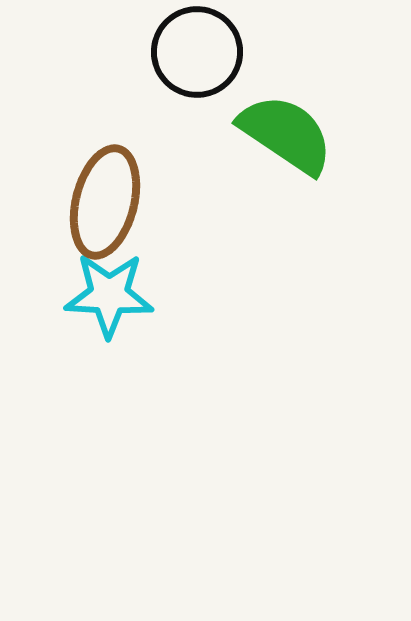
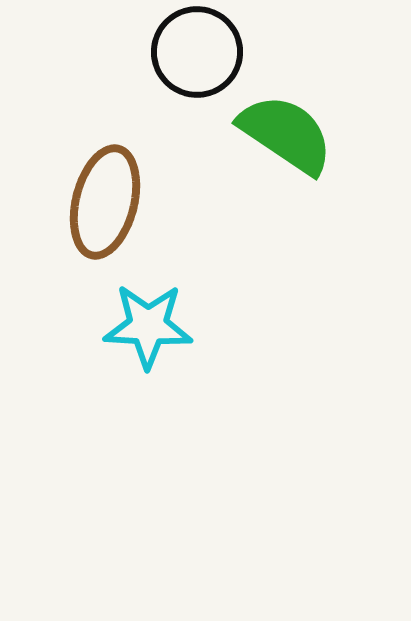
cyan star: moved 39 px right, 31 px down
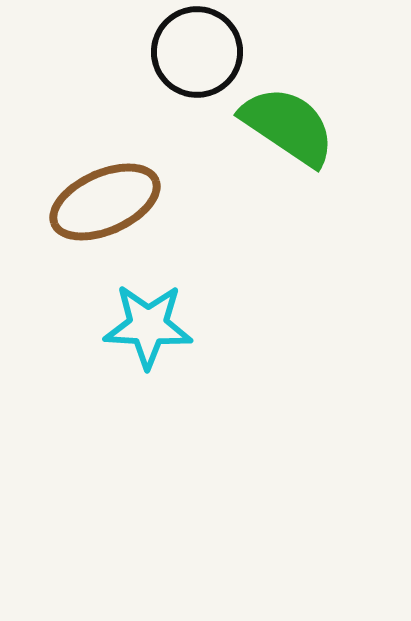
green semicircle: moved 2 px right, 8 px up
brown ellipse: rotated 52 degrees clockwise
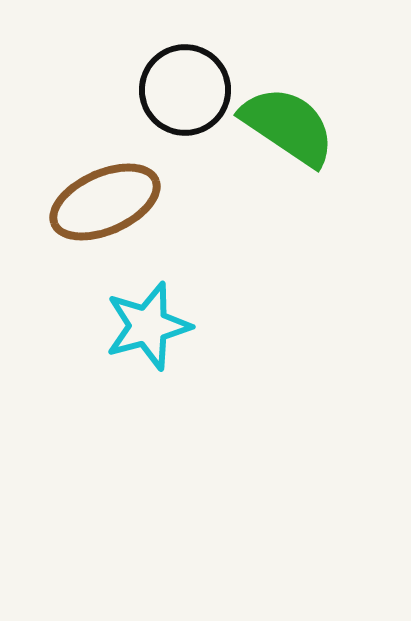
black circle: moved 12 px left, 38 px down
cyan star: rotated 18 degrees counterclockwise
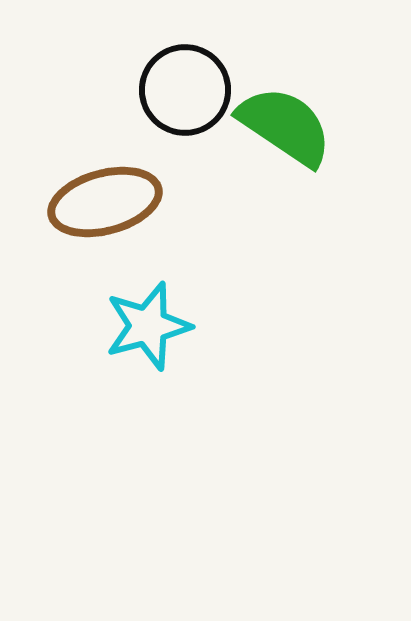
green semicircle: moved 3 px left
brown ellipse: rotated 9 degrees clockwise
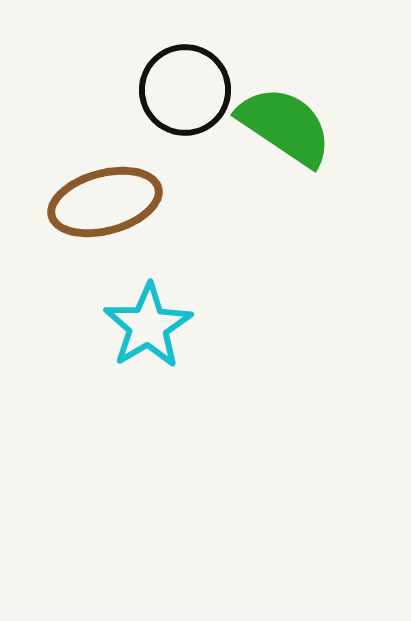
cyan star: rotated 16 degrees counterclockwise
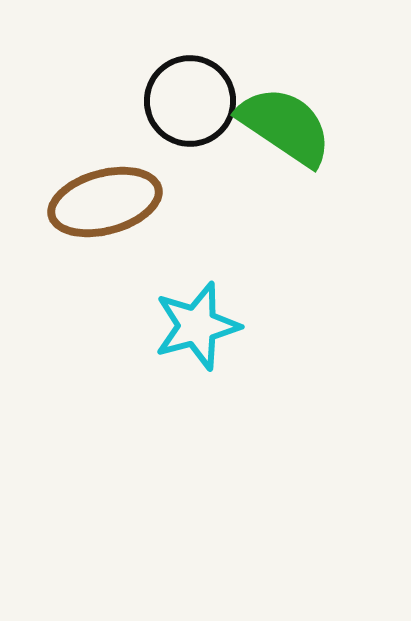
black circle: moved 5 px right, 11 px down
cyan star: moved 49 px right; rotated 16 degrees clockwise
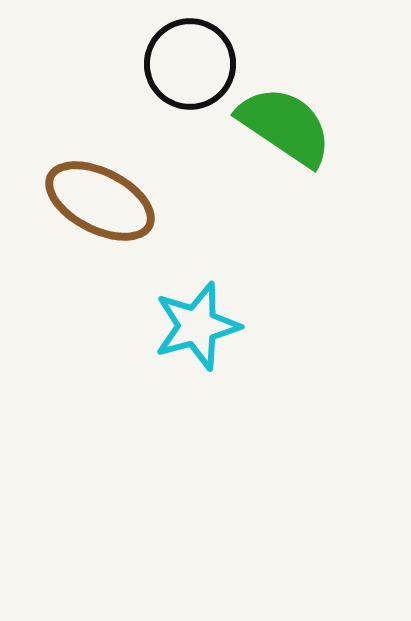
black circle: moved 37 px up
brown ellipse: moved 5 px left, 1 px up; rotated 42 degrees clockwise
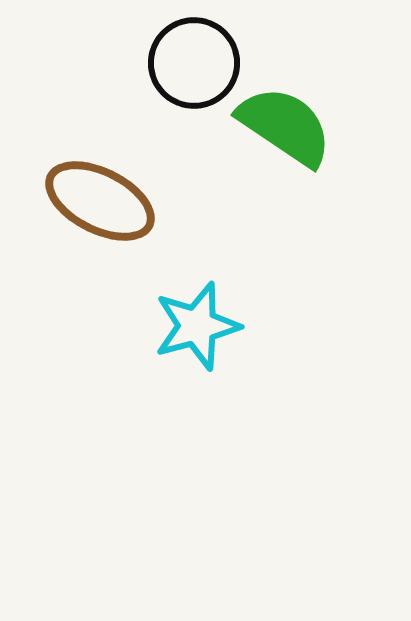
black circle: moved 4 px right, 1 px up
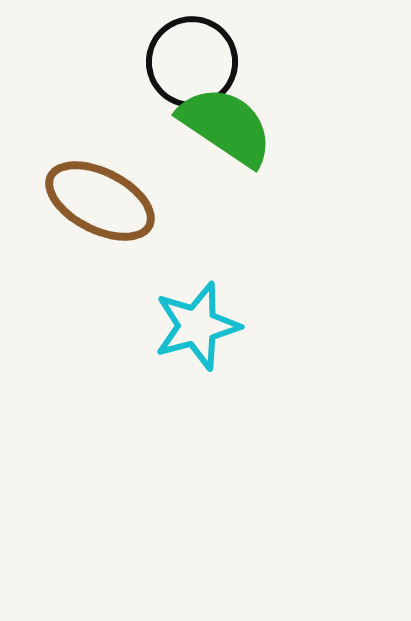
black circle: moved 2 px left, 1 px up
green semicircle: moved 59 px left
